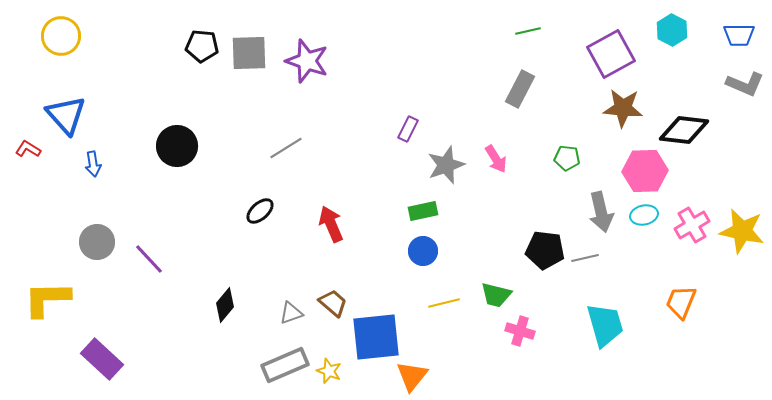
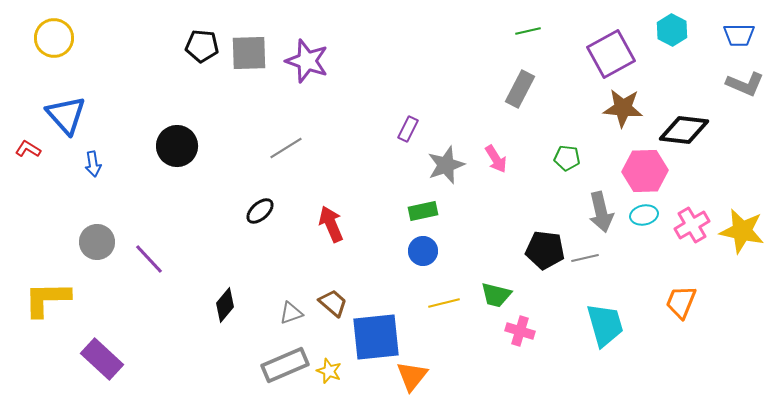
yellow circle at (61, 36): moved 7 px left, 2 px down
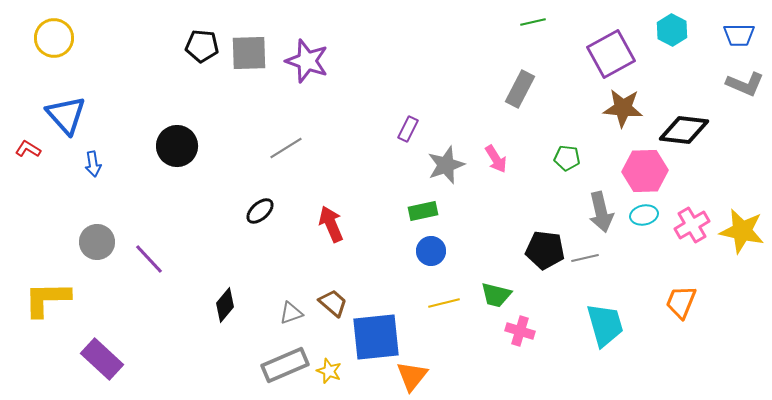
green line at (528, 31): moved 5 px right, 9 px up
blue circle at (423, 251): moved 8 px right
